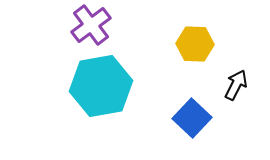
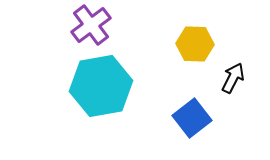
black arrow: moved 3 px left, 7 px up
blue square: rotated 9 degrees clockwise
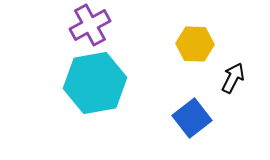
purple cross: moved 1 px left; rotated 9 degrees clockwise
cyan hexagon: moved 6 px left, 3 px up
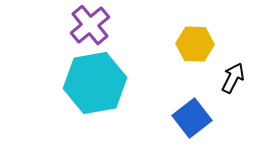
purple cross: rotated 12 degrees counterclockwise
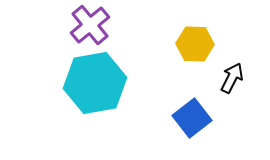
black arrow: moved 1 px left
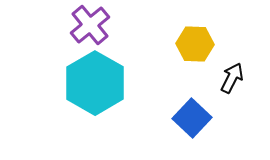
cyan hexagon: rotated 20 degrees counterclockwise
blue square: rotated 9 degrees counterclockwise
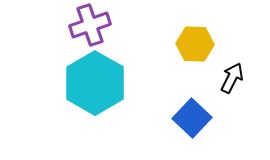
purple cross: rotated 21 degrees clockwise
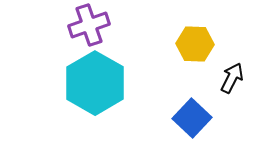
purple cross: moved 1 px left
